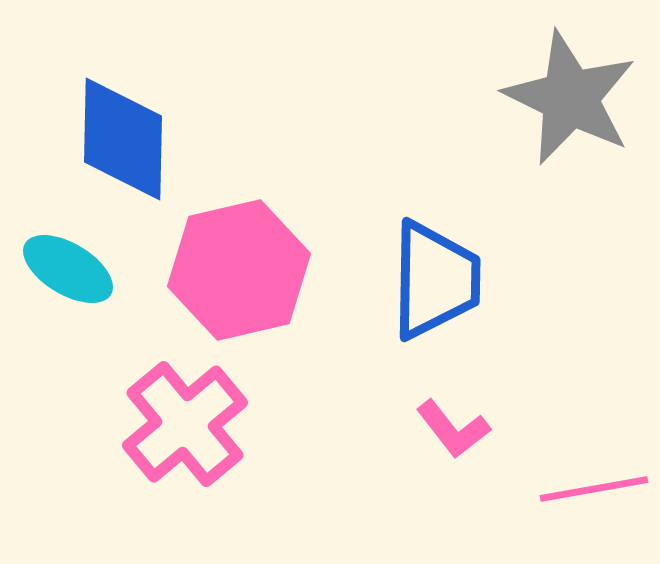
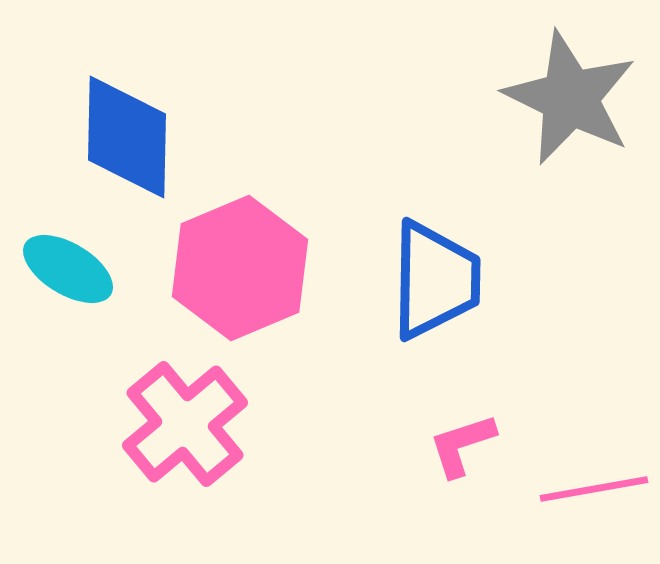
blue diamond: moved 4 px right, 2 px up
pink hexagon: moved 1 px right, 2 px up; rotated 10 degrees counterclockwise
pink L-shape: moved 9 px right, 16 px down; rotated 110 degrees clockwise
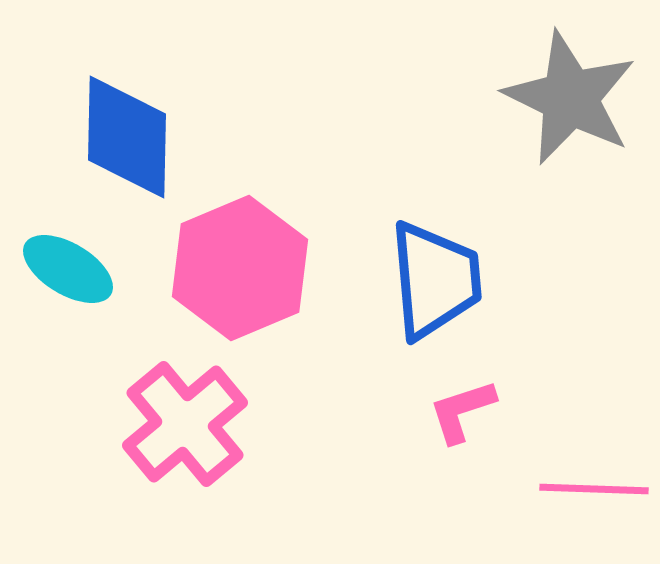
blue trapezoid: rotated 6 degrees counterclockwise
pink L-shape: moved 34 px up
pink line: rotated 12 degrees clockwise
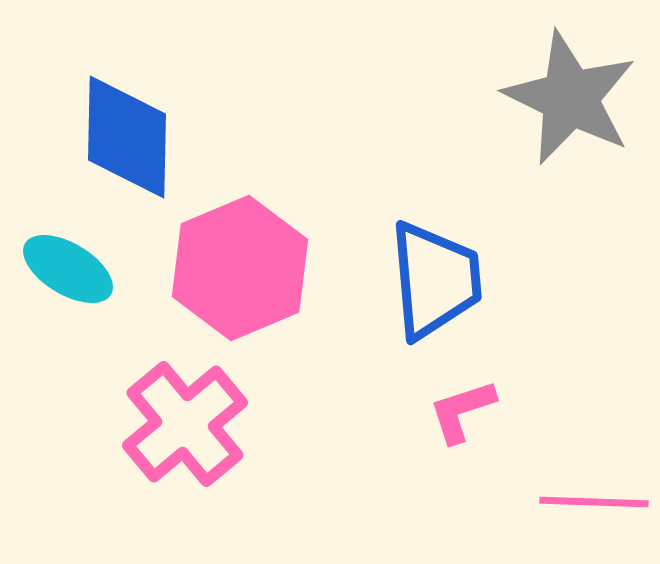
pink line: moved 13 px down
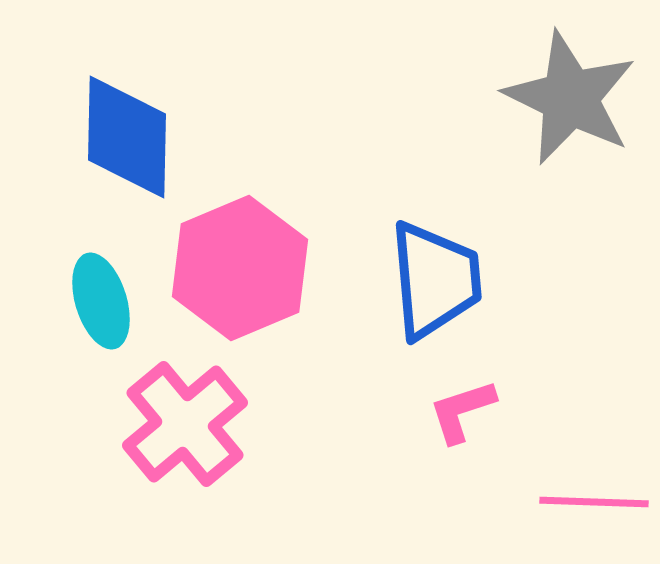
cyan ellipse: moved 33 px right, 32 px down; rotated 42 degrees clockwise
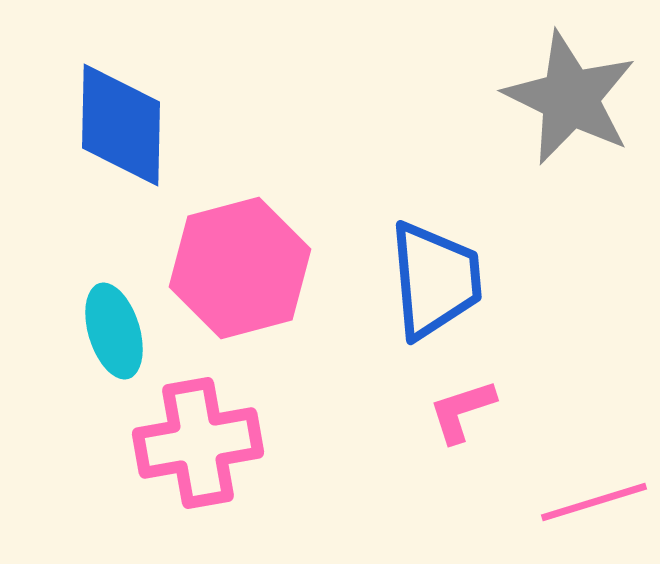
blue diamond: moved 6 px left, 12 px up
pink hexagon: rotated 8 degrees clockwise
cyan ellipse: moved 13 px right, 30 px down
pink cross: moved 13 px right, 19 px down; rotated 30 degrees clockwise
pink line: rotated 19 degrees counterclockwise
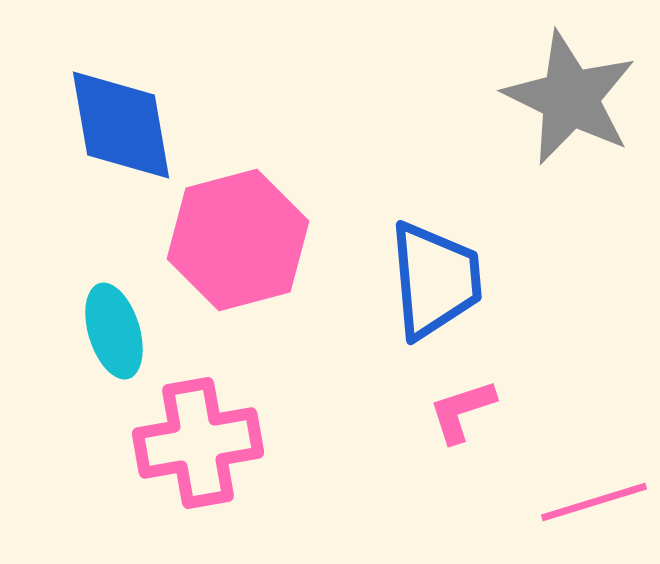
blue diamond: rotated 11 degrees counterclockwise
pink hexagon: moved 2 px left, 28 px up
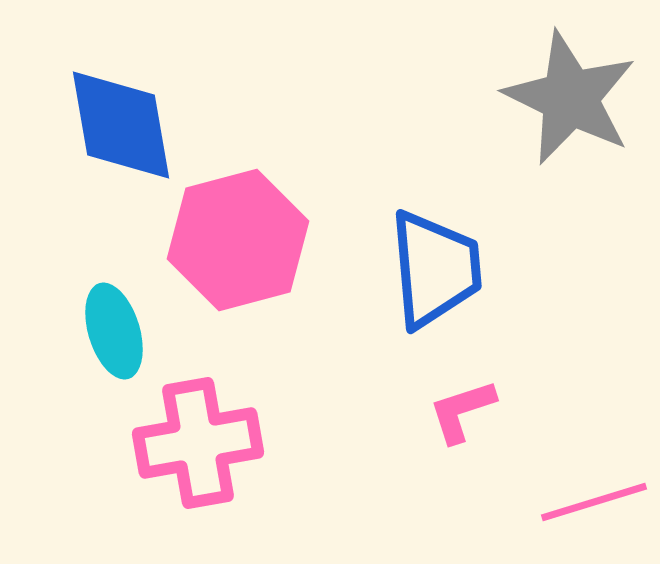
blue trapezoid: moved 11 px up
